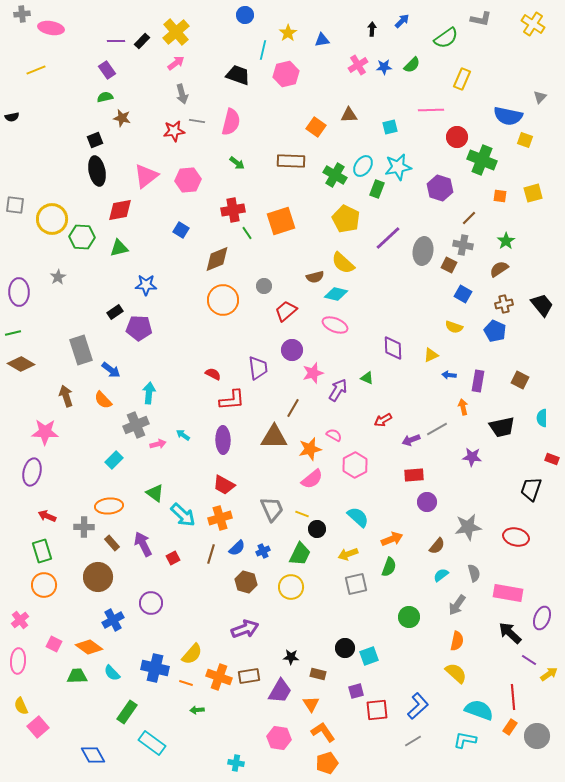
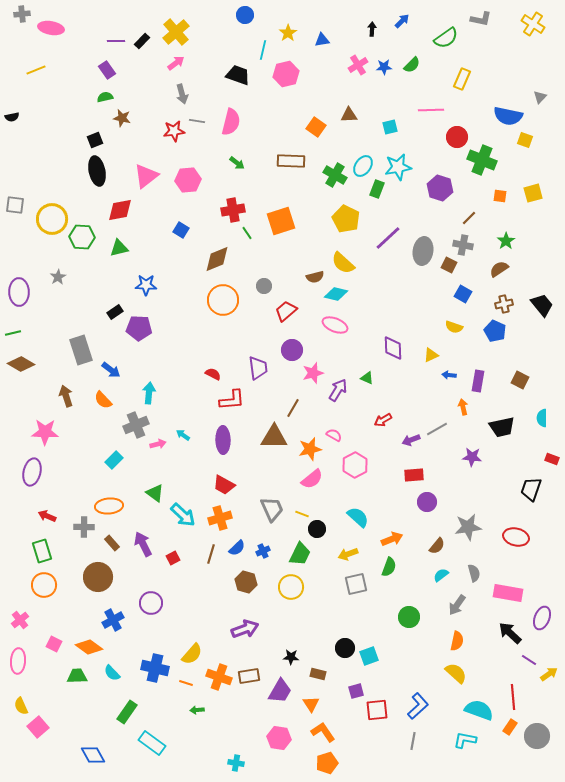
gray line at (413, 741): rotated 48 degrees counterclockwise
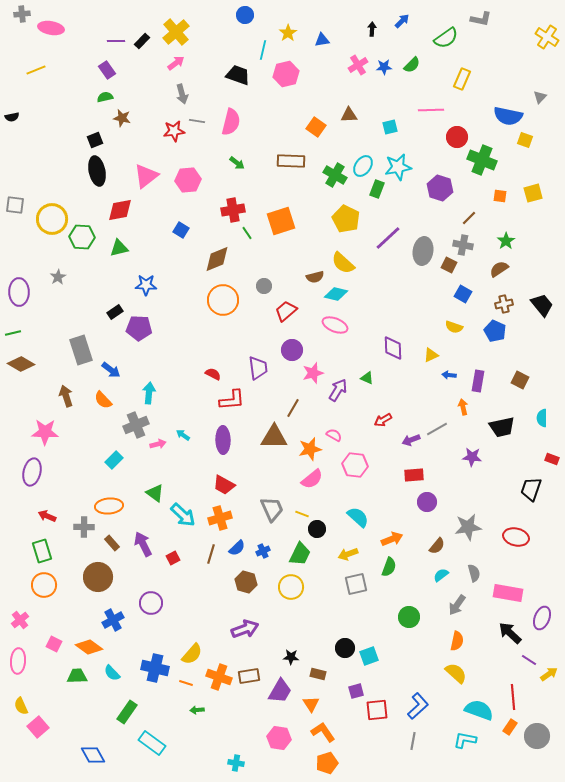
yellow cross at (533, 24): moved 14 px right, 13 px down
pink hexagon at (355, 465): rotated 25 degrees counterclockwise
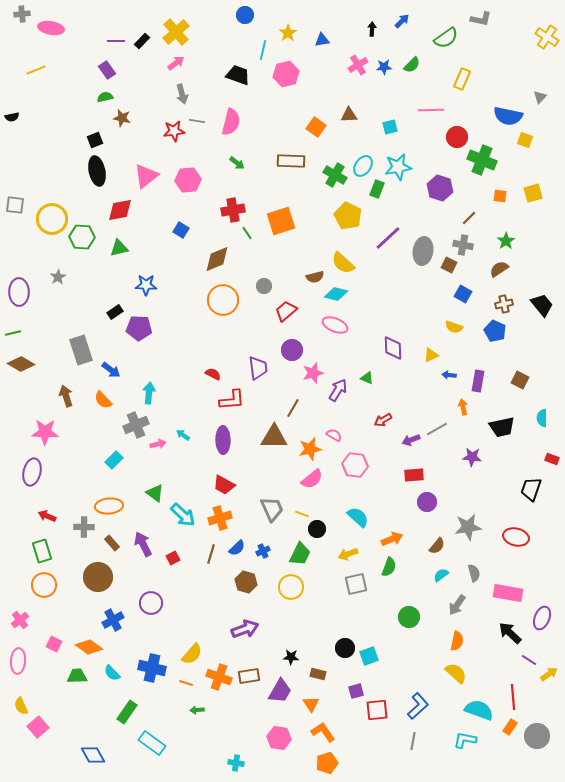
yellow pentagon at (346, 219): moved 2 px right, 3 px up
blue cross at (155, 668): moved 3 px left
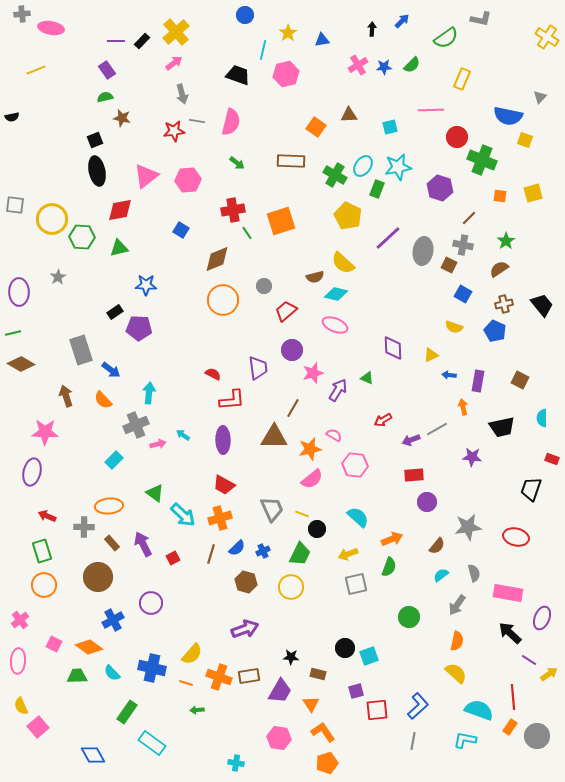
pink arrow at (176, 63): moved 2 px left
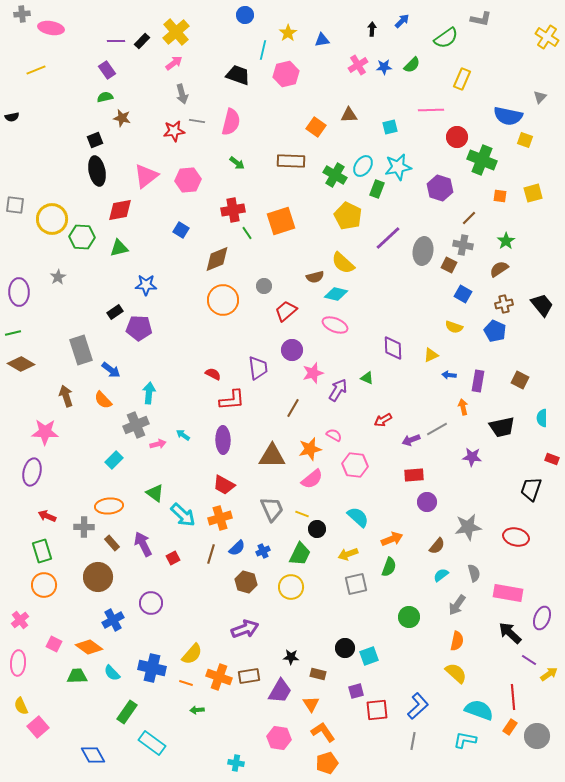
brown triangle at (274, 437): moved 2 px left, 19 px down
pink ellipse at (18, 661): moved 2 px down
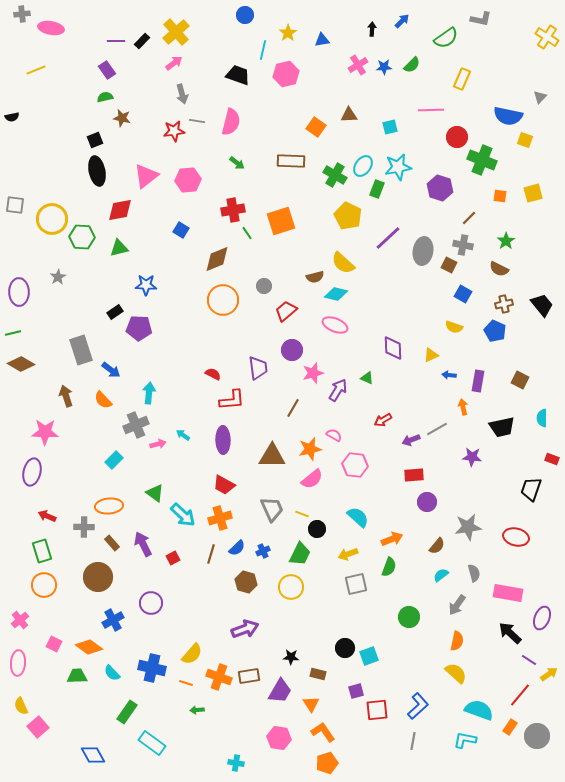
brown semicircle at (499, 269): rotated 120 degrees counterclockwise
red line at (513, 697): moved 7 px right, 2 px up; rotated 45 degrees clockwise
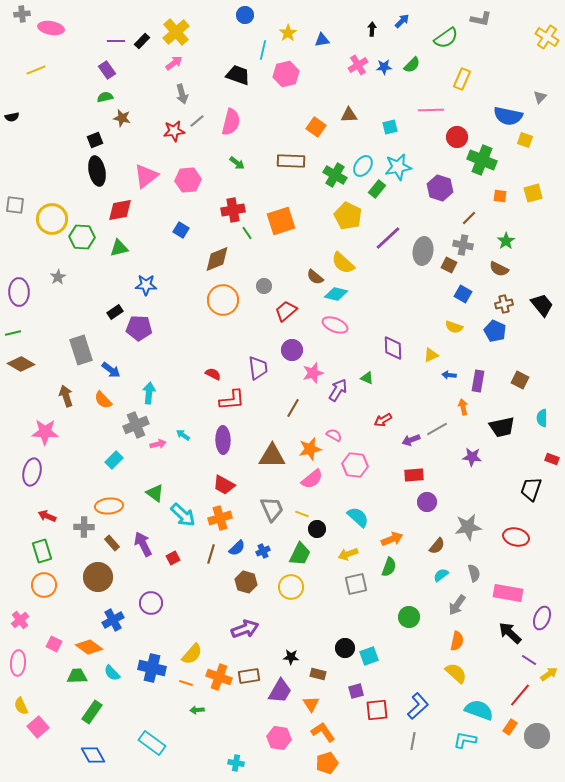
gray line at (197, 121): rotated 49 degrees counterclockwise
green rectangle at (377, 189): rotated 18 degrees clockwise
brown semicircle at (315, 277): rotated 54 degrees clockwise
green rectangle at (127, 712): moved 35 px left
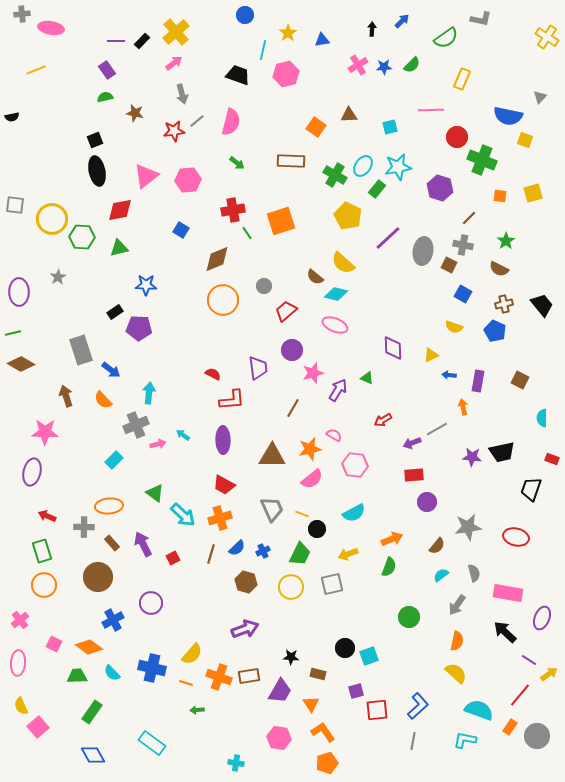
brown star at (122, 118): moved 13 px right, 5 px up
black trapezoid at (502, 427): moved 25 px down
purple arrow at (411, 440): moved 1 px right, 3 px down
cyan semicircle at (358, 517): moved 4 px left, 4 px up; rotated 110 degrees clockwise
gray square at (356, 584): moved 24 px left
black arrow at (510, 633): moved 5 px left, 1 px up
